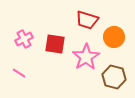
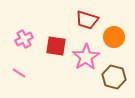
red square: moved 1 px right, 2 px down
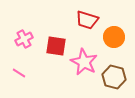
pink star: moved 2 px left, 5 px down; rotated 12 degrees counterclockwise
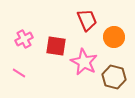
red trapezoid: rotated 130 degrees counterclockwise
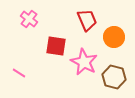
pink cross: moved 5 px right, 20 px up; rotated 24 degrees counterclockwise
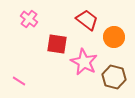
red trapezoid: rotated 30 degrees counterclockwise
red square: moved 1 px right, 2 px up
pink line: moved 8 px down
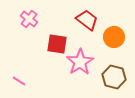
pink star: moved 4 px left; rotated 12 degrees clockwise
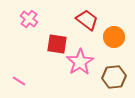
brown hexagon: rotated 20 degrees counterclockwise
